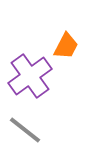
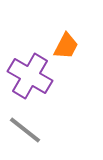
purple cross: rotated 24 degrees counterclockwise
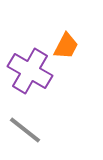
purple cross: moved 5 px up
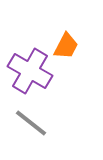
gray line: moved 6 px right, 7 px up
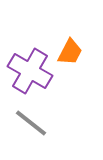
orange trapezoid: moved 4 px right, 6 px down
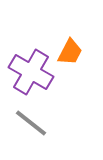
purple cross: moved 1 px right, 1 px down
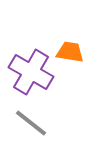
orange trapezoid: rotated 108 degrees counterclockwise
